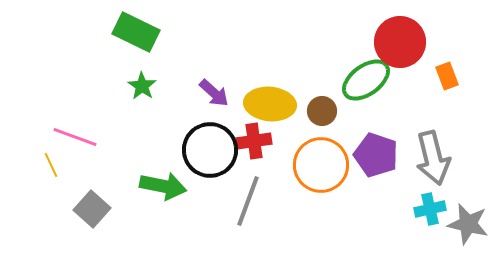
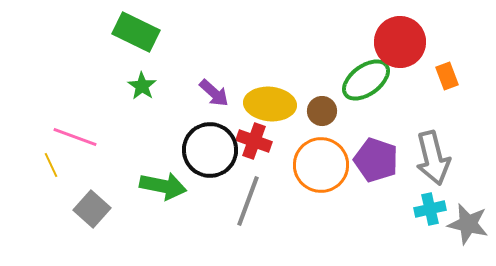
red cross: rotated 28 degrees clockwise
purple pentagon: moved 5 px down
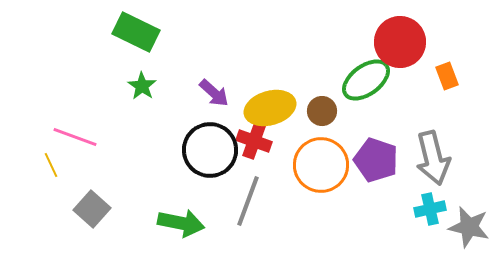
yellow ellipse: moved 4 px down; rotated 21 degrees counterclockwise
green arrow: moved 18 px right, 37 px down
gray star: moved 1 px right, 3 px down
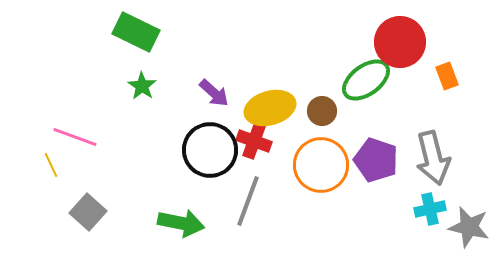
gray square: moved 4 px left, 3 px down
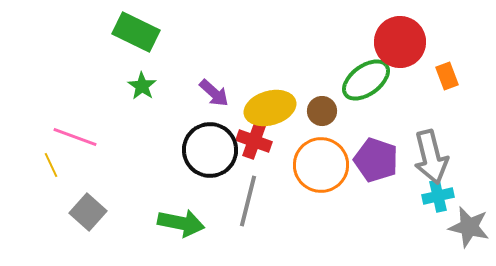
gray arrow: moved 2 px left, 1 px up
gray line: rotated 6 degrees counterclockwise
cyan cross: moved 8 px right, 13 px up
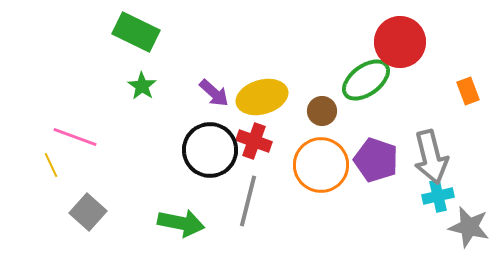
orange rectangle: moved 21 px right, 15 px down
yellow ellipse: moved 8 px left, 11 px up
